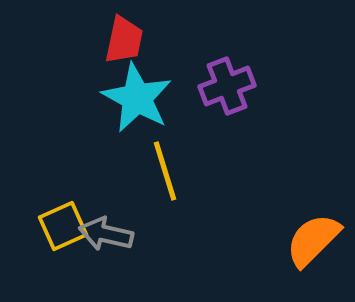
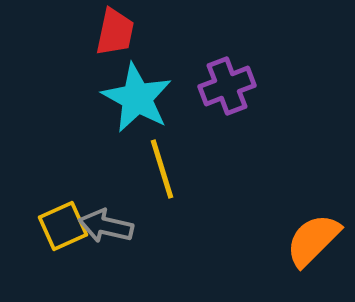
red trapezoid: moved 9 px left, 8 px up
yellow line: moved 3 px left, 2 px up
gray arrow: moved 8 px up
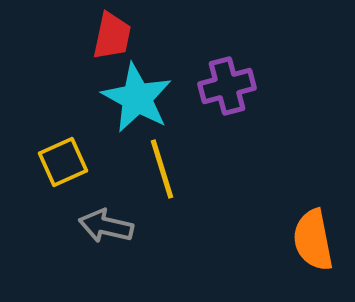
red trapezoid: moved 3 px left, 4 px down
purple cross: rotated 6 degrees clockwise
yellow square: moved 64 px up
orange semicircle: rotated 56 degrees counterclockwise
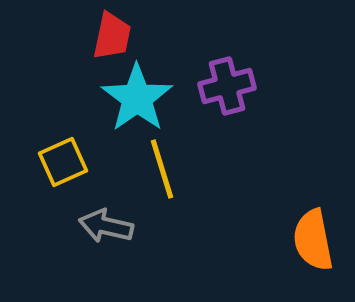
cyan star: rotated 8 degrees clockwise
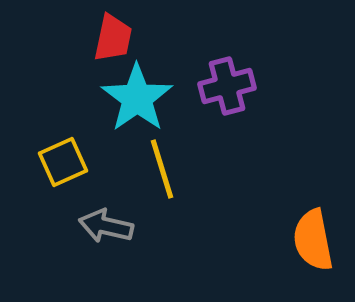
red trapezoid: moved 1 px right, 2 px down
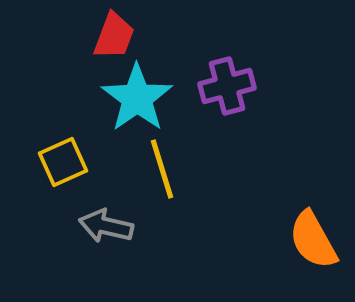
red trapezoid: moved 1 px right, 2 px up; rotated 9 degrees clockwise
orange semicircle: rotated 18 degrees counterclockwise
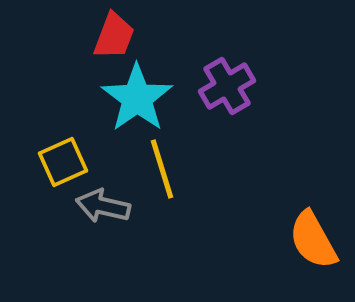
purple cross: rotated 16 degrees counterclockwise
gray arrow: moved 3 px left, 20 px up
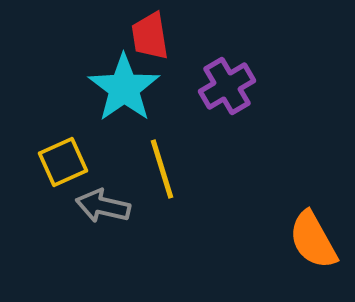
red trapezoid: moved 36 px right; rotated 150 degrees clockwise
cyan star: moved 13 px left, 10 px up
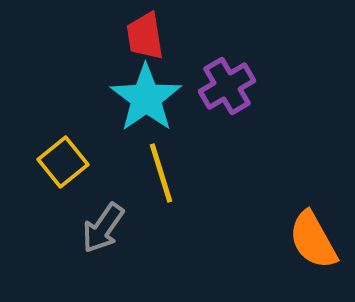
red trapezoid: moved 5 px left
cyan star: moved 22 px right, 10 px down
yellow square: rotated 15 degrees counterclockwise
yellow line: moved 1 px left, 4 px down
gray arrow: moved 22 px down; rotated 68 degrees counterclockwise
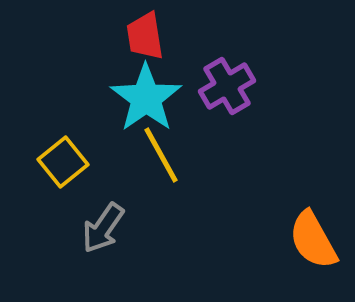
yellow line: moved 18 px up; rotated 12 degrees counterclockwise
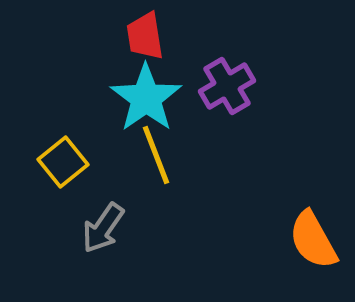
yellow line: moved 5 px left; rotated 8 degrees clockwise
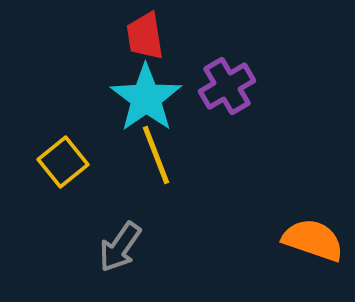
gray arrow: moved 17 px right, 19 px down
orange semicircle: rotated 138 degrees clockwise
